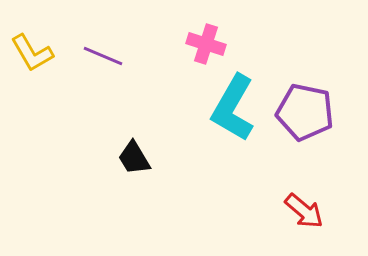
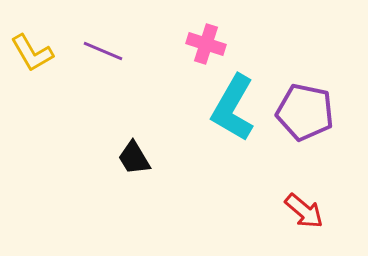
purple line: moved 5 px up
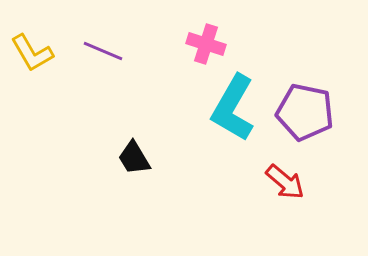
red arrow: moved 19 px left, 29 px up
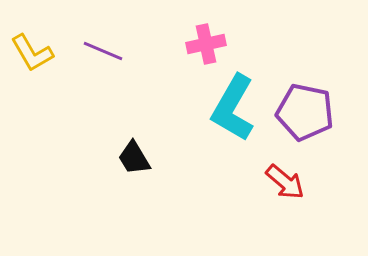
pink cross: rotated 30 degrees counterclockwise
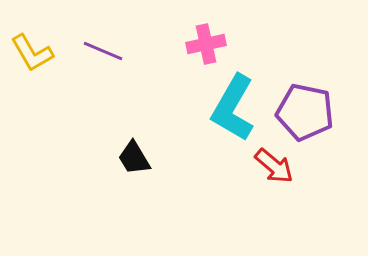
red arrow: moved 11 px left, 16 px up
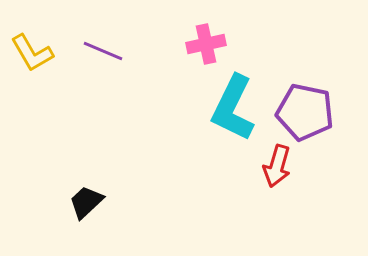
cyan L-shape: rotated 4 degrees counterclockwise
black trapezoid: moved 48 px left, 44 px down; rotated 78 degrees clockwise
red arrow: moved 3 px right; rotated 66 degrees clockwise
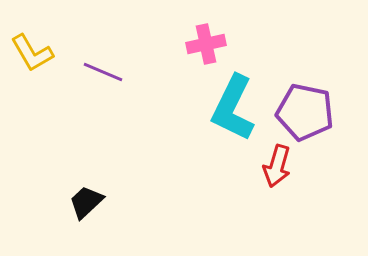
purple line: moved 21 px down
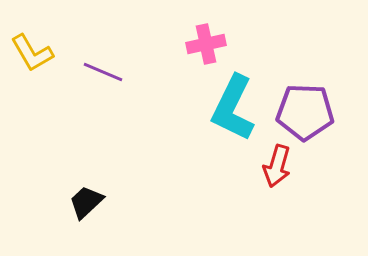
purple pentagon: rotated 10 degrees counterclockwise
